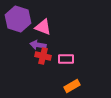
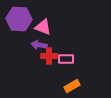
purple hexagon: moved 1 px right; rotated 15 degrees counterclockwise
purple arrow: moved 1 px right
red cross: moved 6 px right; rotated 14 degrees counterclockwise
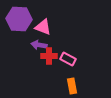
pink rectangle: moved 2 px right; rotated 28 degrees clockwise
orange rectangle: rotated 70 degrees counterclockwise
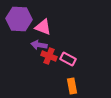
red cross: rotated 21 degrees clockwise
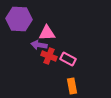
pink triangle: moved 4 px right, 6 px down; rotated 24 degrees counterclockwise
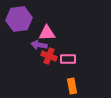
purple hexagon: rotated 10 degrees counterclockwise
pink rectangle: rotated 28 degrees counterclockwise
